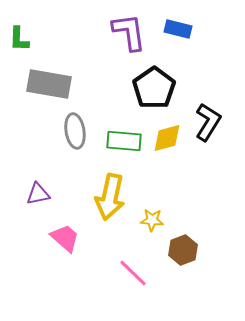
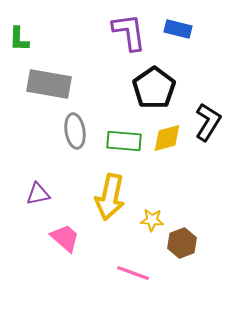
brown hexagon: moved 1 px left, 7 px up
pink line: rotated 24 degrees counterclockwise
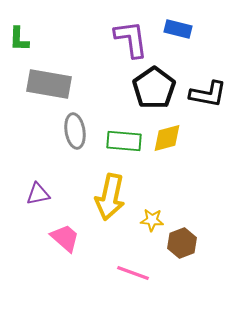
purple L-shape: moved 2 px right, 7 px down
black L-shape: moved 28 px up; rotated 69 degrees clockwise
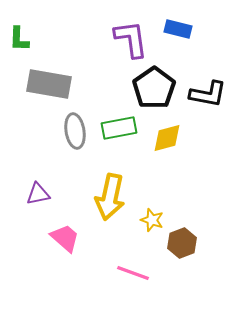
green rectangle: moved 5 px left, 13 px up; rotated 16 degrees counterclockwise
yellow star: rotated 15 degrees clockwise
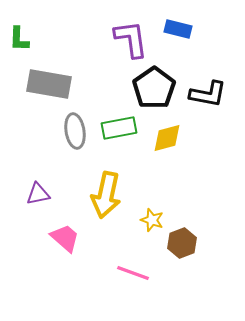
yellow arrow: moved 4 px left, 2 px up
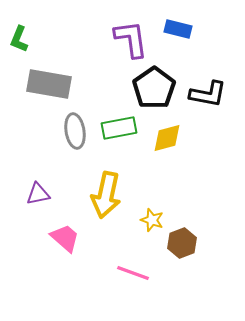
green L-shape: rotated 20 degrees clockwise
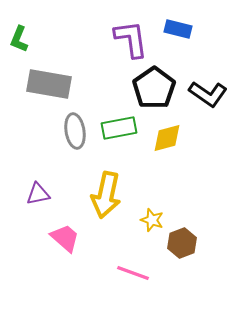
black L-shape: rotated 24 degrees clockwise
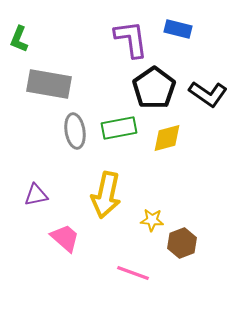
purple triangle: moved 2 px left, 1 px down
yellow star: rotated 15 degrees counterclockwise
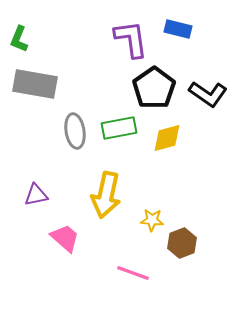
gray rectangle: moved 14 px left
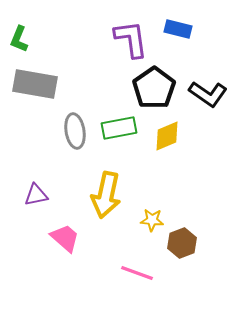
yellow diamond: moved 2 px up; rotated 8 degrees counterclockwise
pink line: moved 4 px right
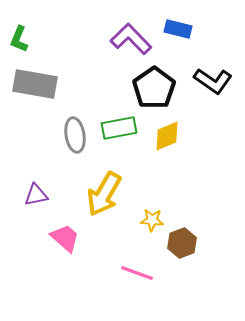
purple L-shape: rotated 36 degrees counterclockwise
black L-shape: moved 5 px right, 13 px up
gray ellipse: moved 4 px down
yellow arrow: moved 2 px left, 1 px up; rotated 18 degrees clockwise
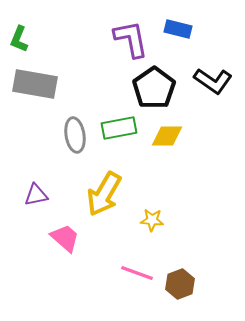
purple L-shape: rotated 33 degrees clockwise
yellow diamond: rotated 24 degrees clockwise
brown hexagon: moved 2 px left, 41 px down
